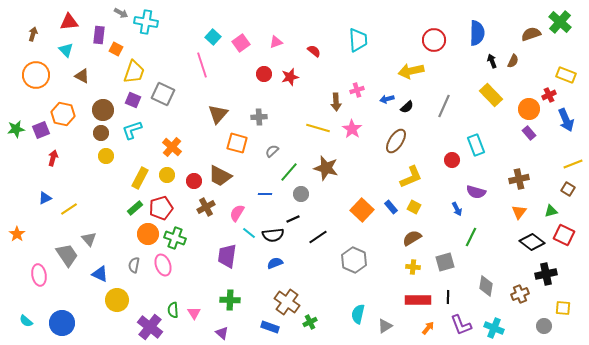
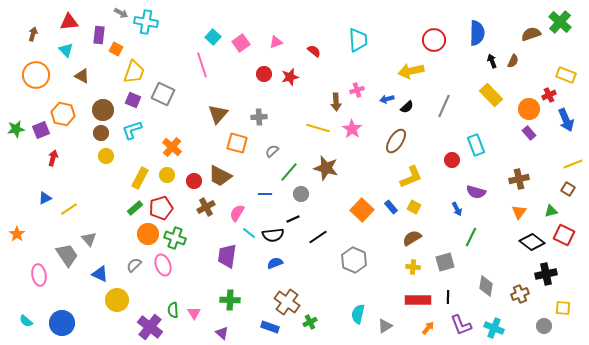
gray semicircle at (134, 265): rotated 35 degrees clockwise
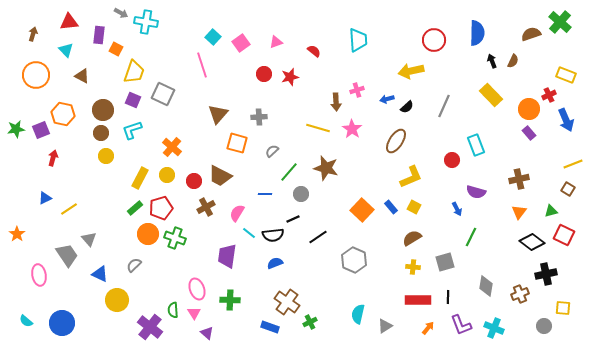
pink ellipse at (163, 265): moved 34 px right, 24 px down
purple triangle at (222, 333): moved 15 px left
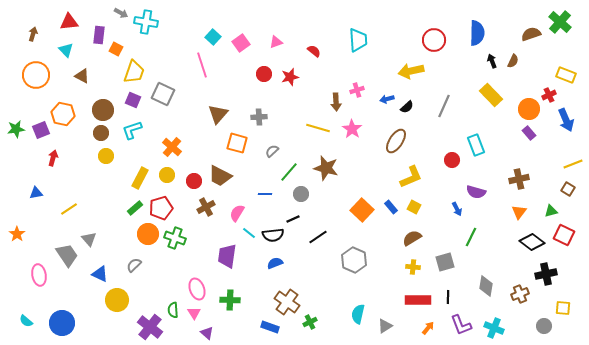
blue triangle at (45, 198): moved 9 px left, 5 px up; rotated 16 degrees clockwise
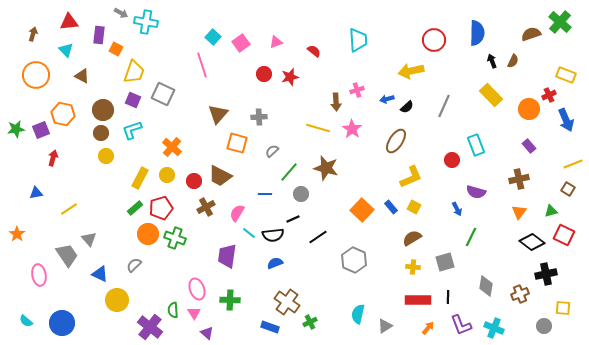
purple rectangle at (529, 133): moved 13 px down
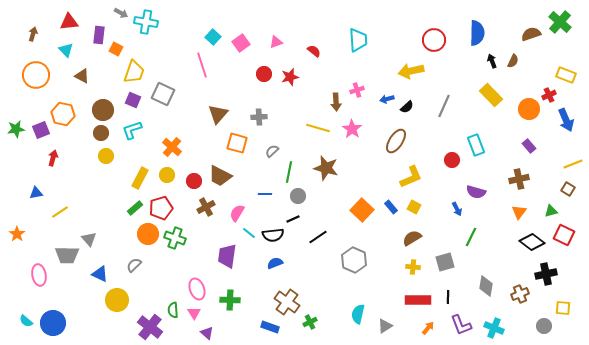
green line at (289, 172): rotated 30 degrees counterclockwise
gray circle at (301, 194): moved 3 px left, 2 px down
yellow line at (69, 209): moved 9 px left, 3 px down
gray trapezoid at (67, 255): rotated 125 degrees clockwise
blue circle at (62, 323): moved 9 px left
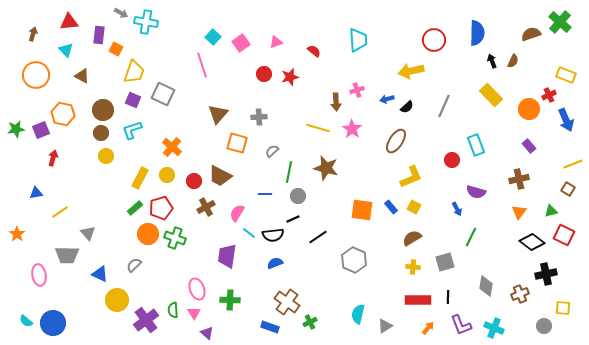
orange square at (362, 210): rotated 35 degrees counterclockwise
gray triangle at (89, 239): moved 1 px left, 6 px up
purple cross at (150, 327): moved 4 px left, 7 px up; rotated 15 degrees clockwise
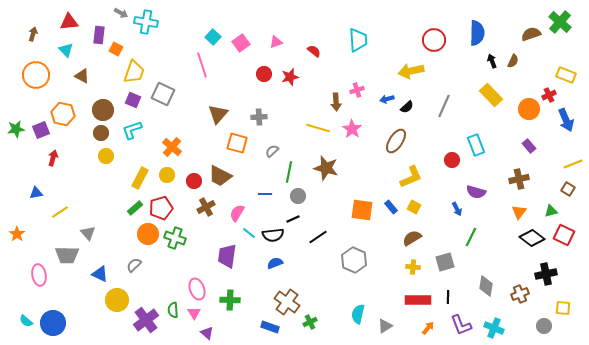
black diamond at (532, 242): moved 4 px up
